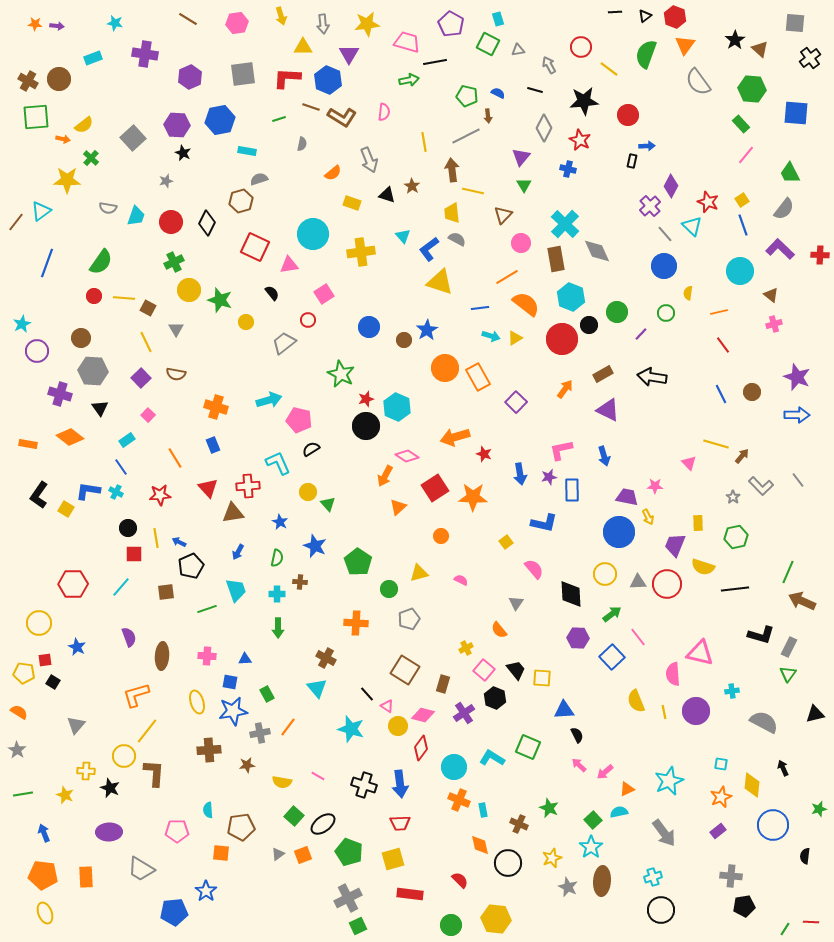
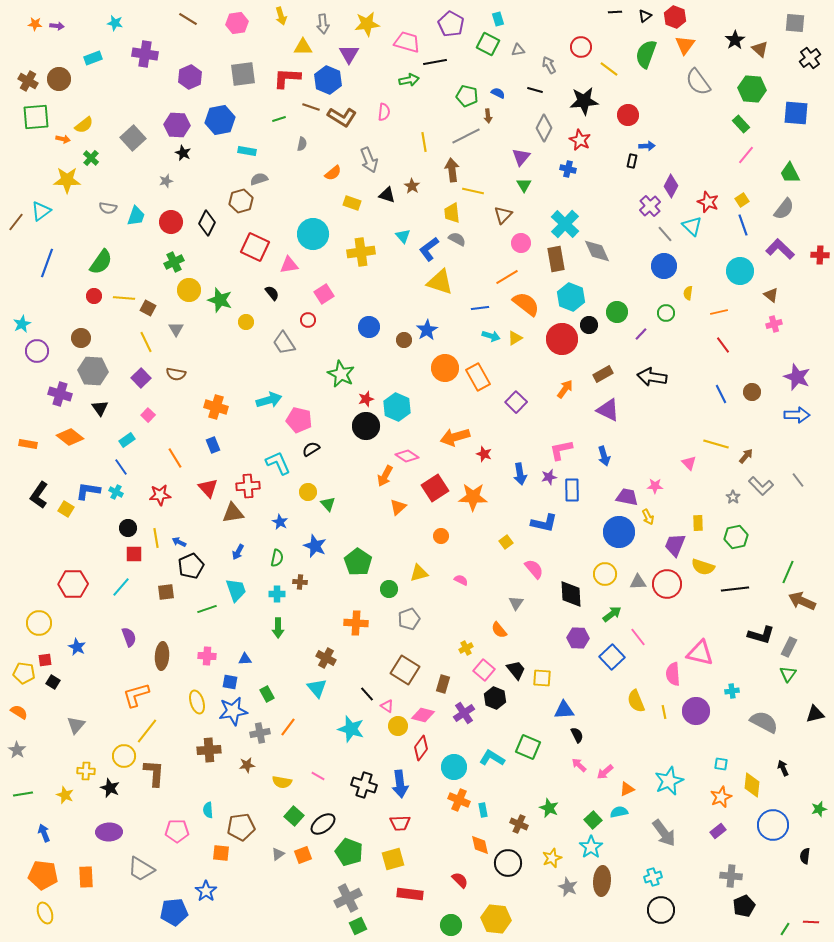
gray trapezoid at (284, 343): rotated 85 degrees counterclockwise
brown arrow at (742, 456): moved 4 px right
black pentagon at (744, 906): rotated 15 degrees counterclockwise
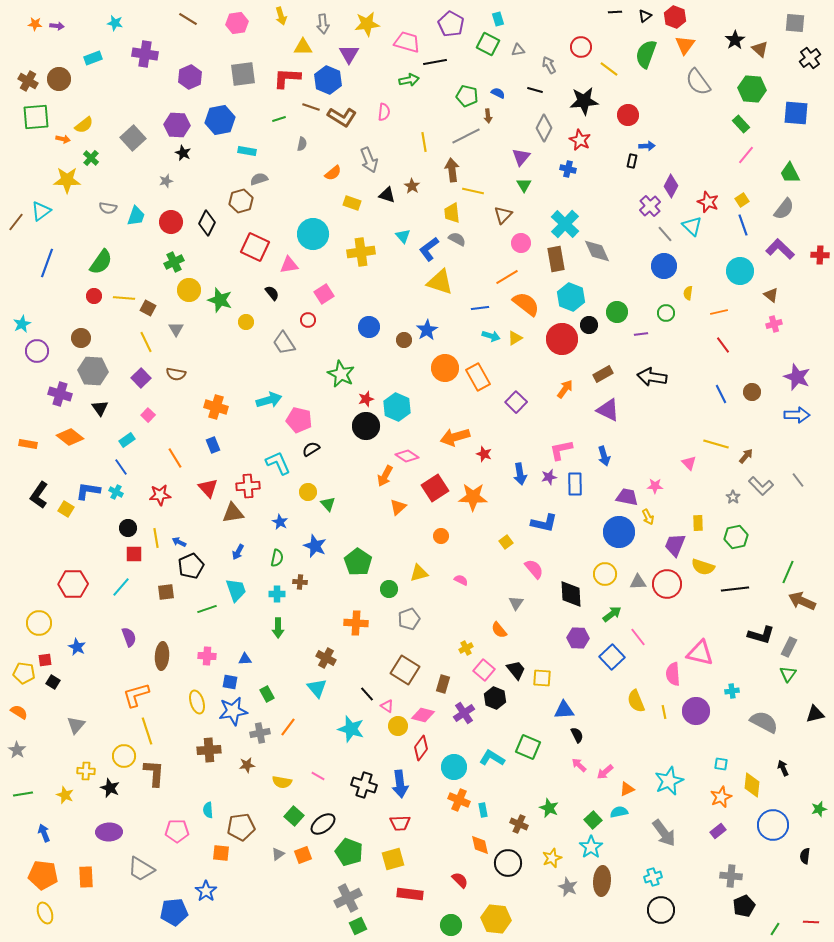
purple line at (641, 334): rotated 40 degrees clockwise
blue rectangle at (572, 490): moved 3 px right, 6 px up
yellow line at (147, 731): rotated 56 degrees counterclockwise
green line at (785, 929): moved 10 px left
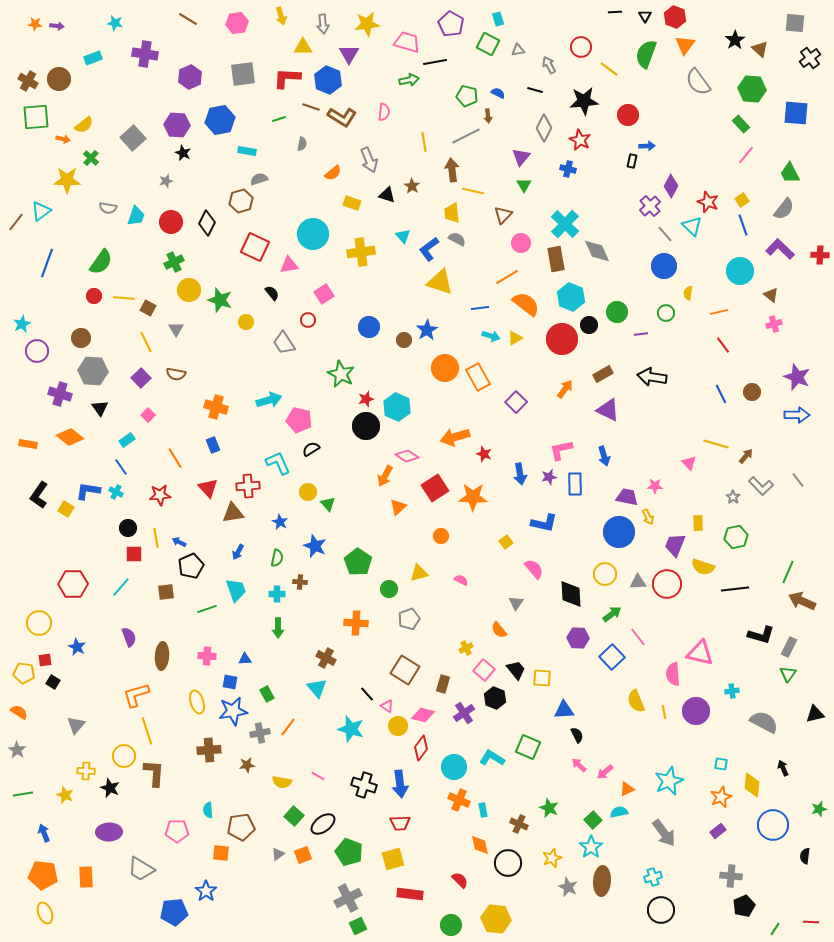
black triangle at (645, 16): rotated 24 degrees counterclockwise
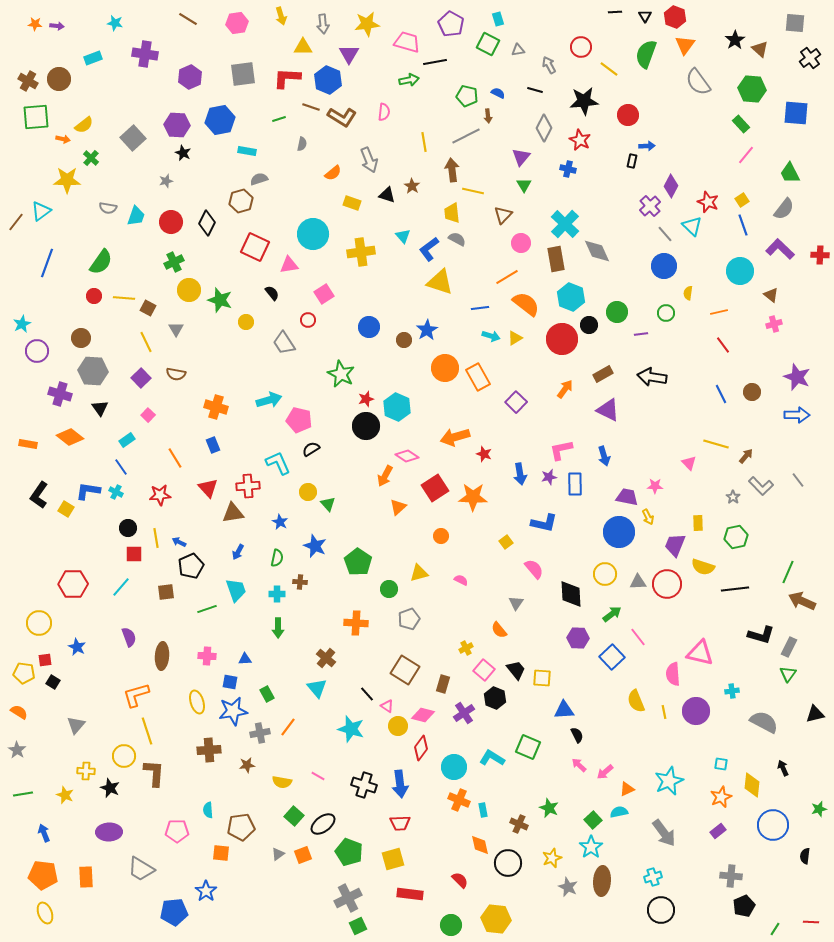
brown cross at (326, 658): rotated 12 degrees clockwise
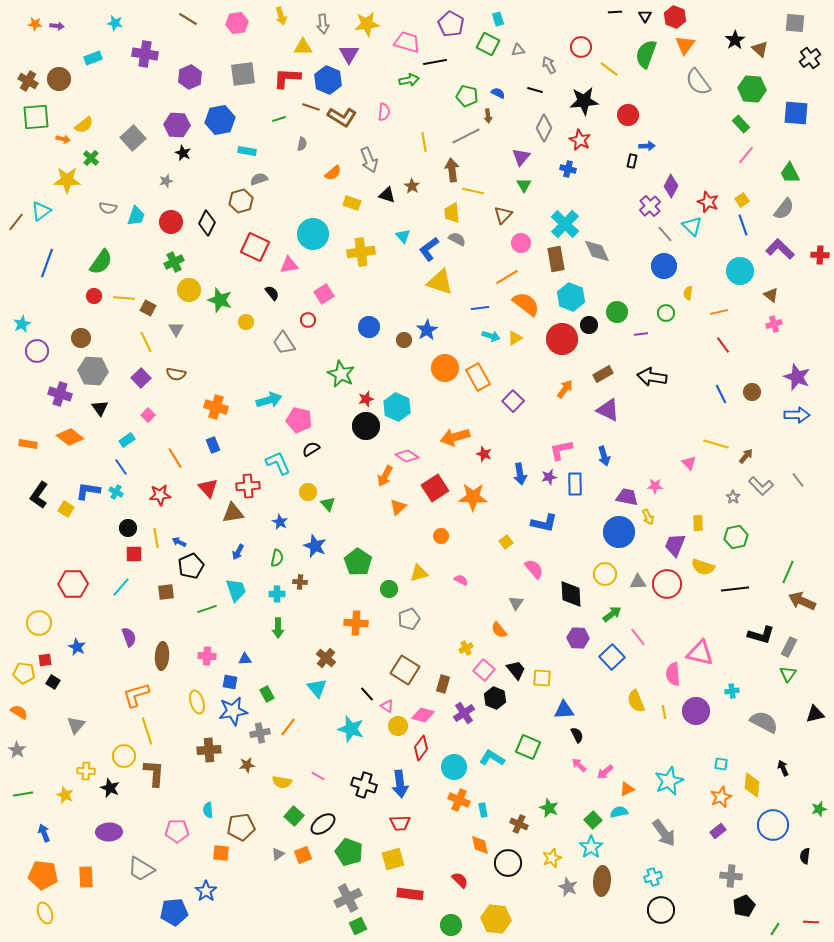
purple square at (516, 402): moved 3 px left, 1 px up
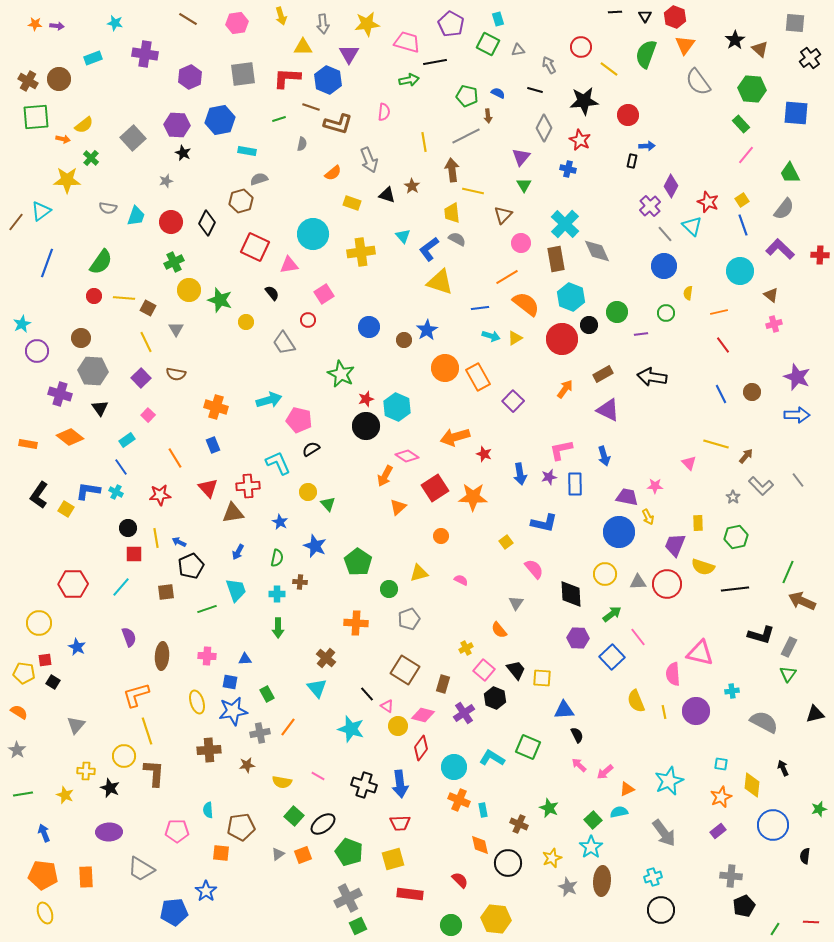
brown L-shape at (342, 117): moved 4 px left, 7 px down; rotated 16 degrees counterclockwise
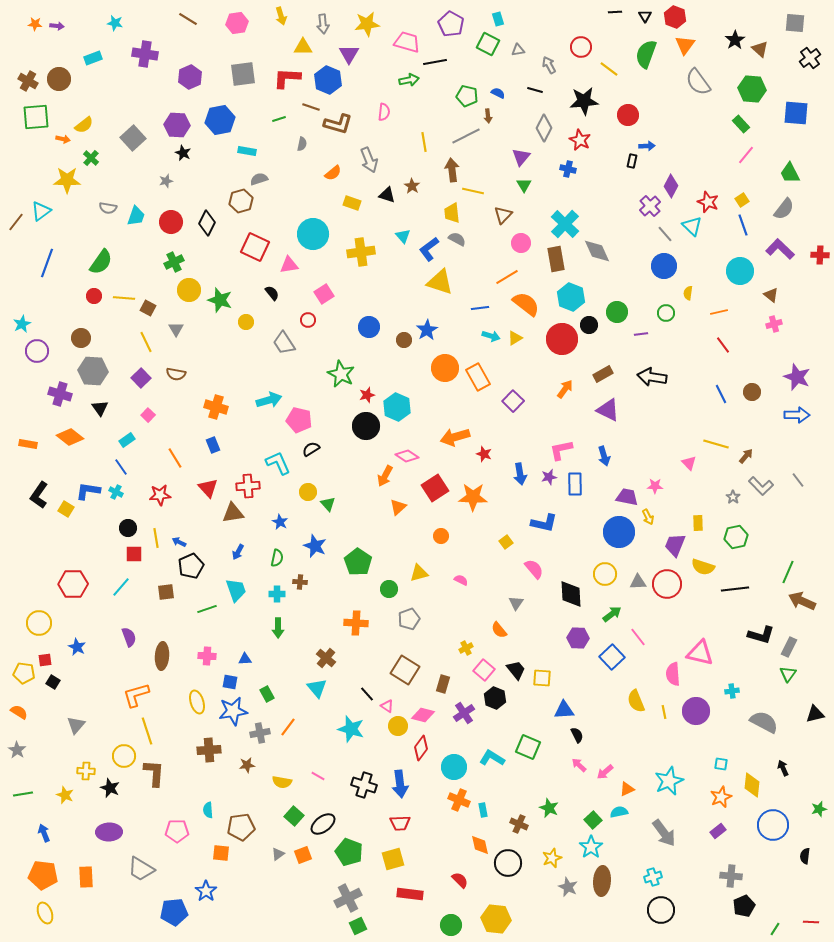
red star at (366, 399): moved 1 px right, 4 px up
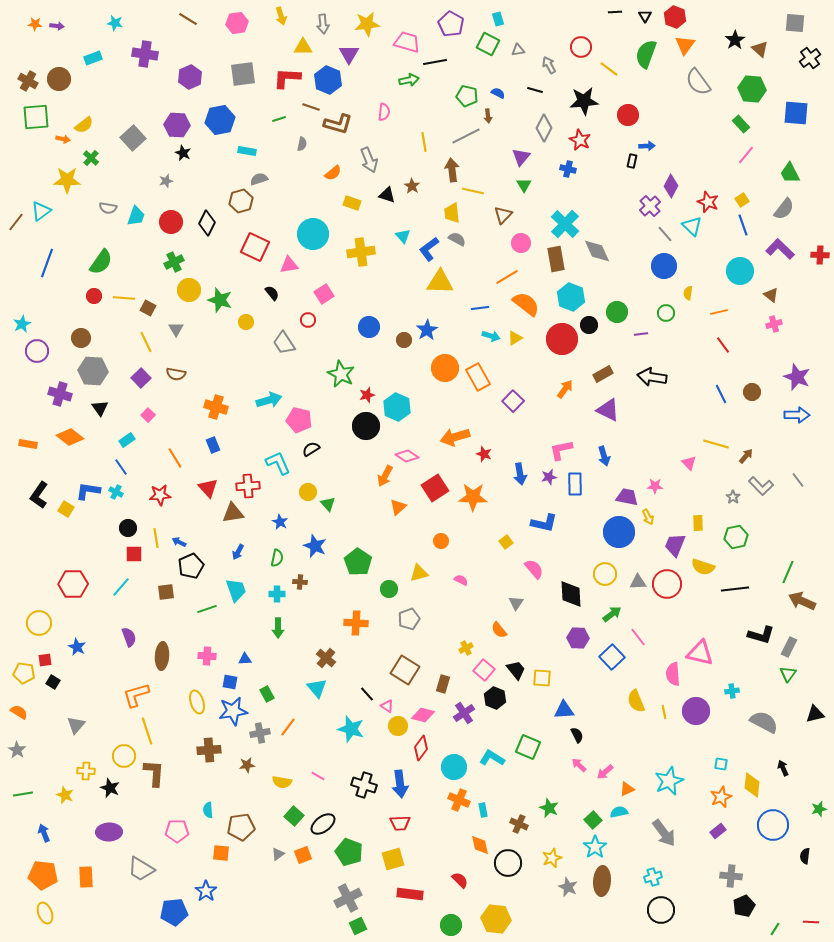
yellow triangle at (440, 282): rotated 16 degrees counterclockwise
orange circle at (441, 536): moved 5 px down
cyan star at (591, 847): moved 4 px right
